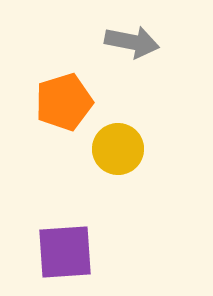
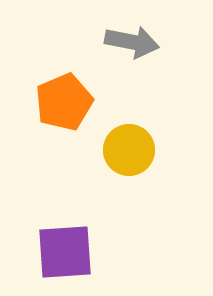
orange pentagon: rotated 6 degrees counterclockwise
yellow circle: moved 11 px right, 1 px down
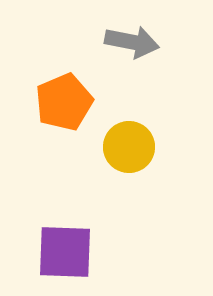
yellow circle: moved 3 px up
purple square: rotated 6 degrees clockwise
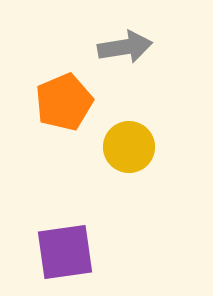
gray arrow: moved 7 px left, 5 px down; rotated 20 degrees counterclockwise
purple square: rotated 10 degrees counterclockwise
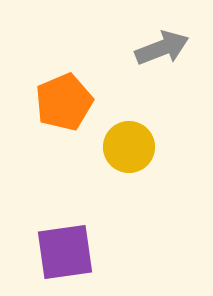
gray arrow: moved 37 px right, 1 px down; rotated 12 degrees counterclockwise
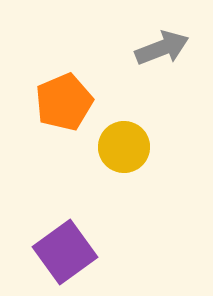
yellow circle: moved 5 px left
purple square: rotated 28 degrees counterclockwise
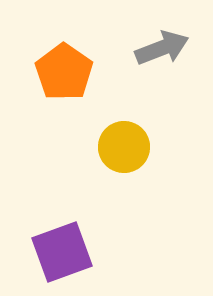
orange pentagon: moved 30 px up; rotated 14 degrees counterclockwise
purple square: moved 3 px left; rotated 16 degrees clockwise
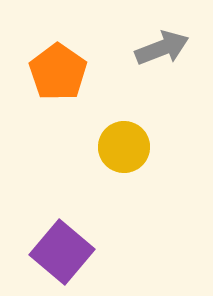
orange pentagon: moved 6 px left
purple square: rotated 30 degrees counterclockwise
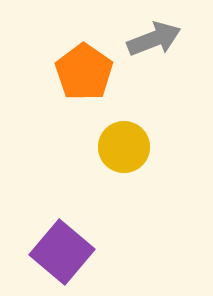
gray arrow: moved 8 px left, 9 px up
orange pentagon: moved 26 px right
